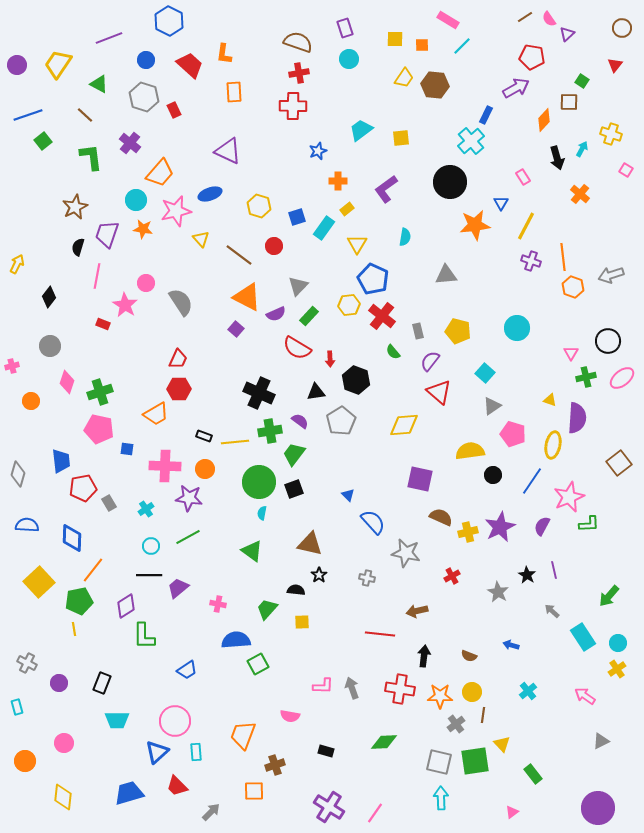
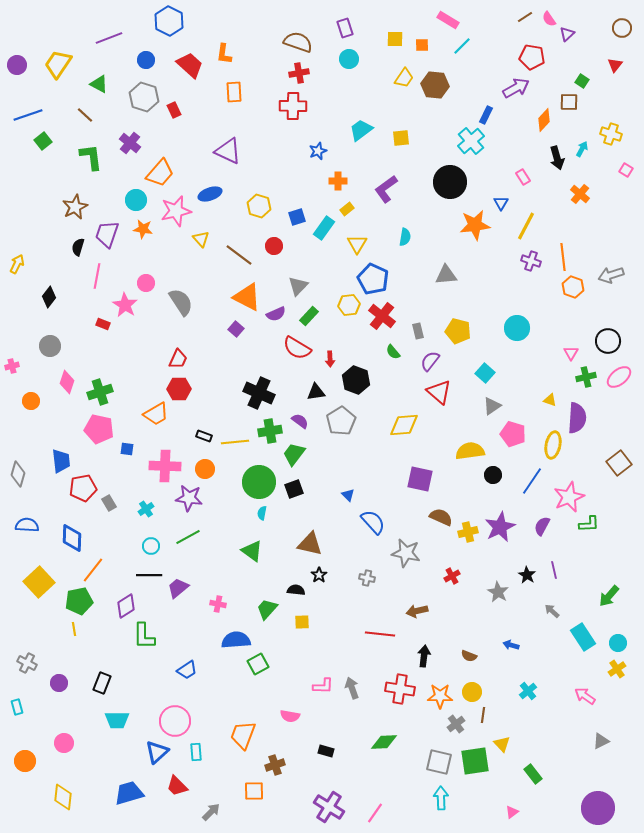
pink ellipse at (622, 378): moved 3 px left, 1 px up
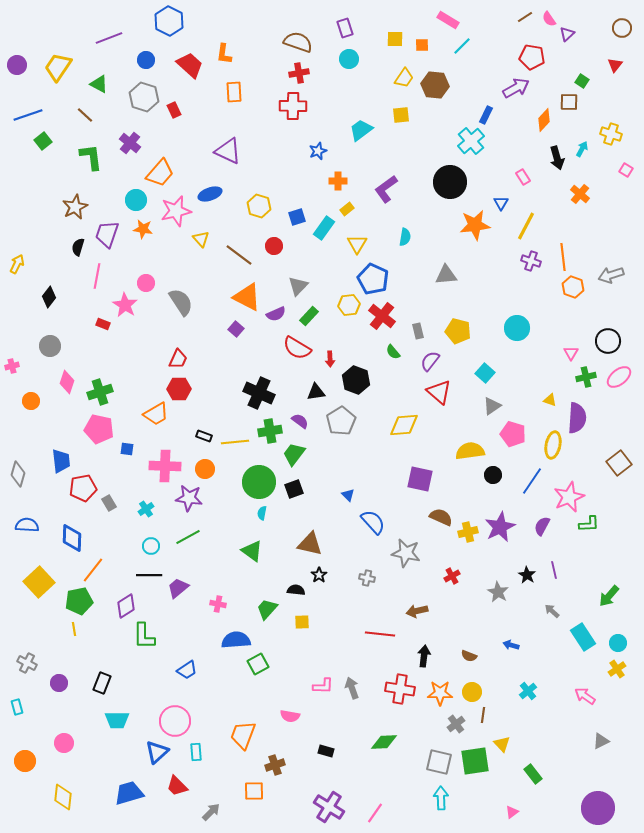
yellow trapezoid at (58, 64): moved 3 px down
yellow square at (401, 138): moved 23 px up
orange star at (440, 696): moved 3 px up
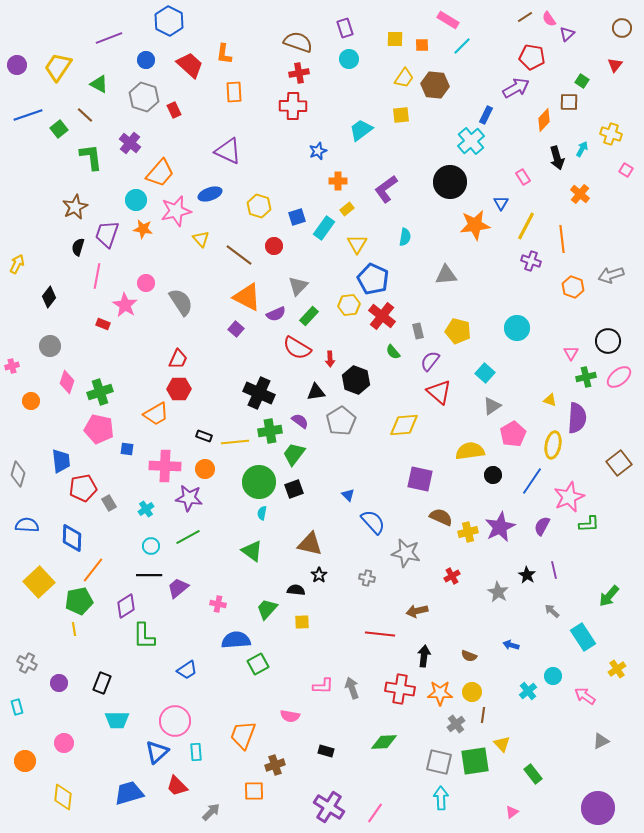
green square at (43, 141): moved 16 px right, 12 px up
orange line at (563, 257): moved 1 px left, 18 px up
pink pentagon at (513, 434): rotated 25 degrees clockwise
cyan circle at (618, 643): moved 65 px left, 33 px down
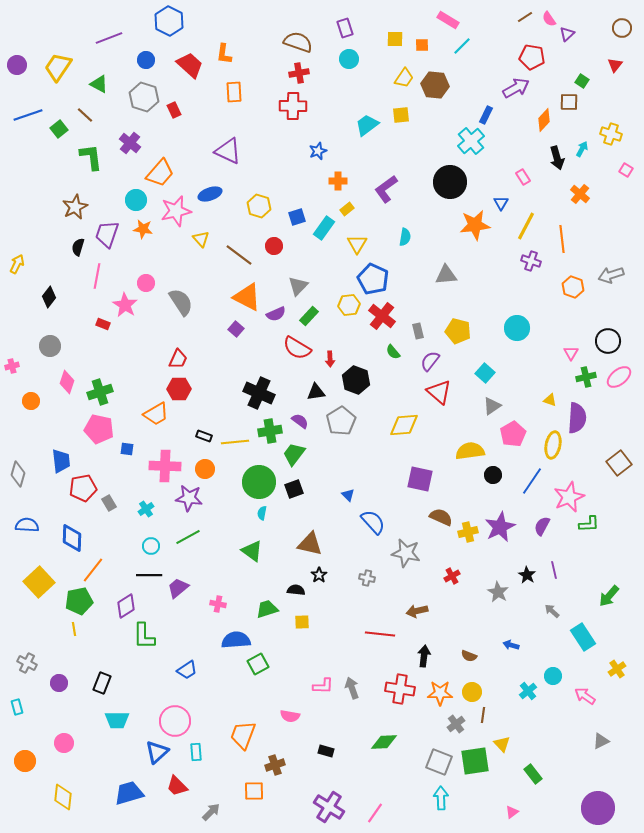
cyan trapezoid at (361, 130): moved 6 px right, 5 px up
green trapezoid at (267, 609): rotated 30 degrees clockwise
gray square at (439, 762): rotated 8 degrees clockwise
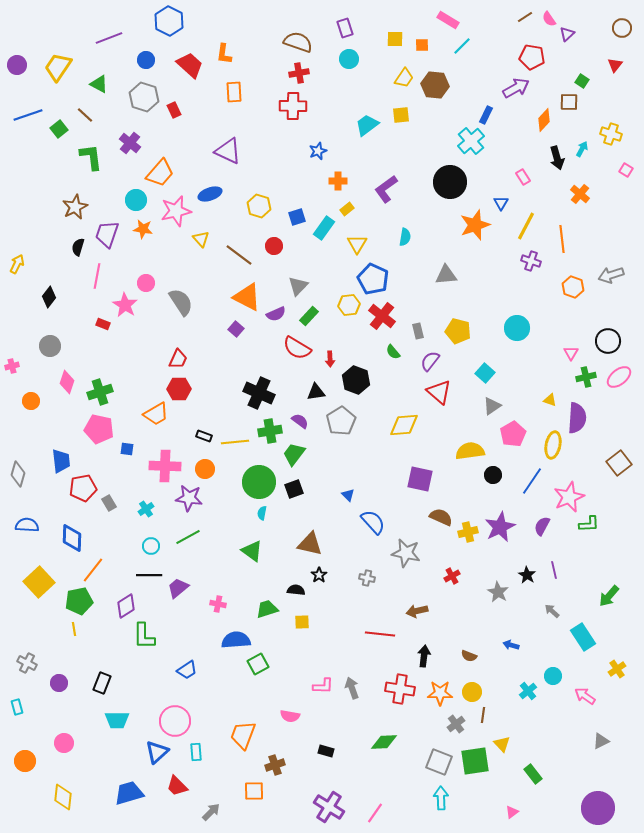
orange star at (475, 225): rotated 12 degrees counterclockwise
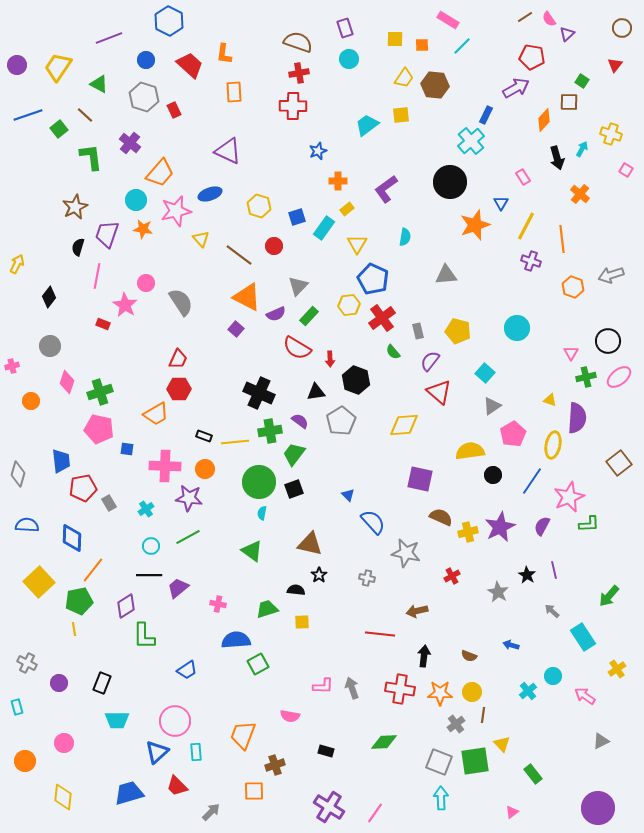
red cross at (382, 316): moved 2 px down; rotated 16 degrees clockwise
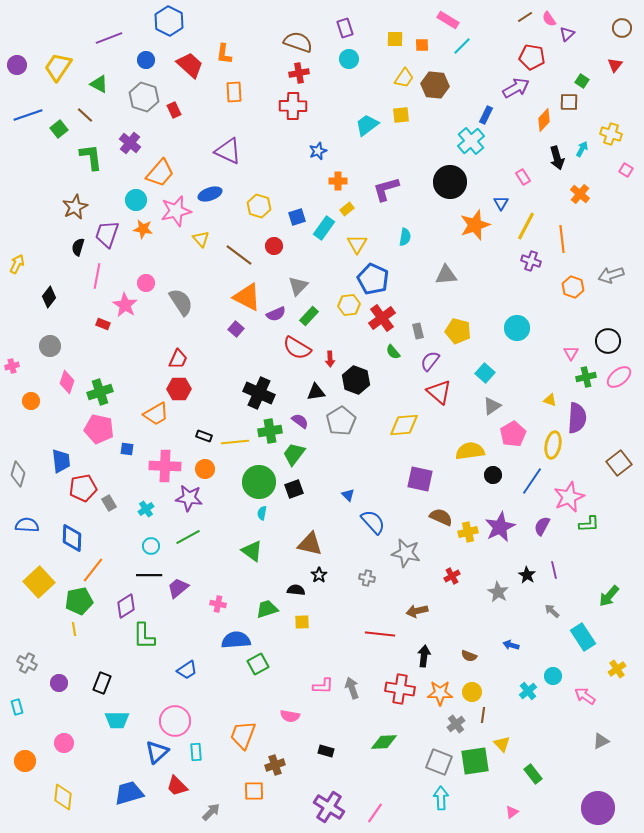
purple L-shape at (386, 189): rotated 20 degrees clockwise
